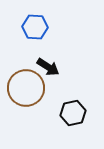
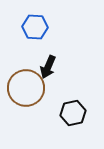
black arrow: rotated 80 degrees clockwise
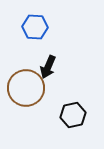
black hexagon: moved 2 px down
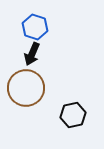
blue hexagon: rotated 15 degrees clockwise
black arrow: moved 16 px left, 13 px up
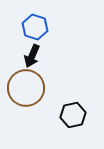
black arrow: moved 2 px down
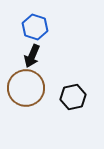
black hexagon: moved 18 px up
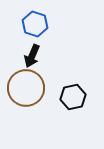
blue hexagon: moved 3 px up
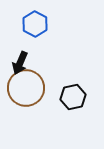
blue hexagon: rotated 10 degrees clockwise
black arrow: moved 12 px left, 7 px down
